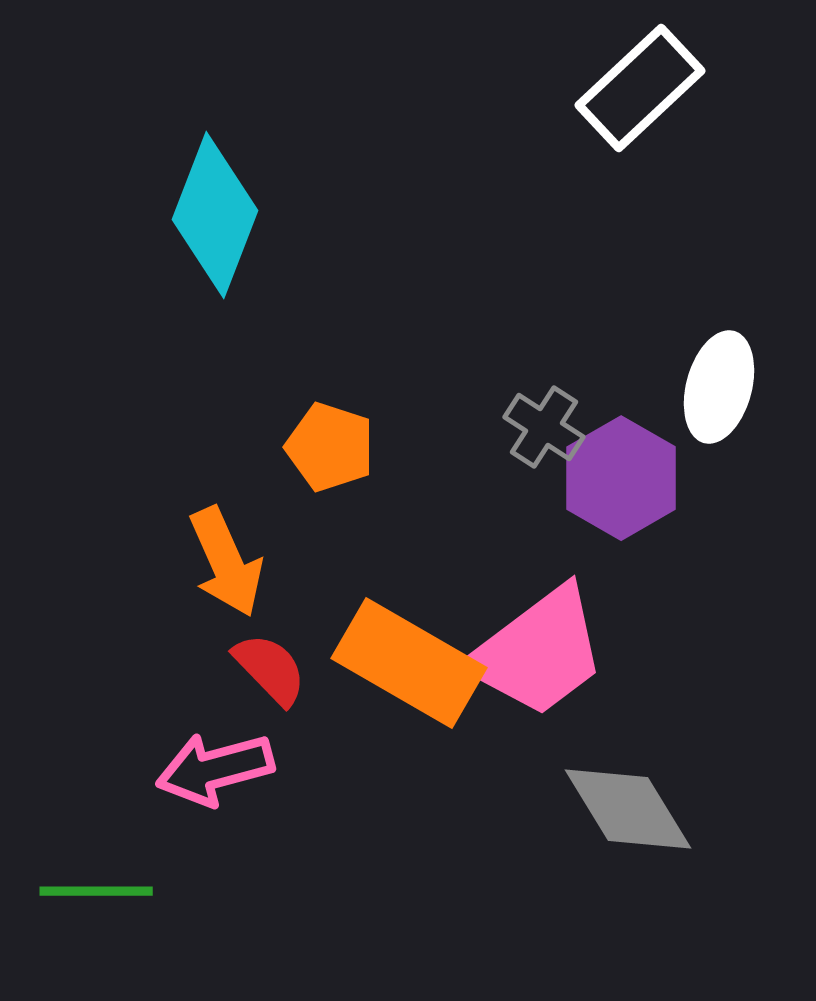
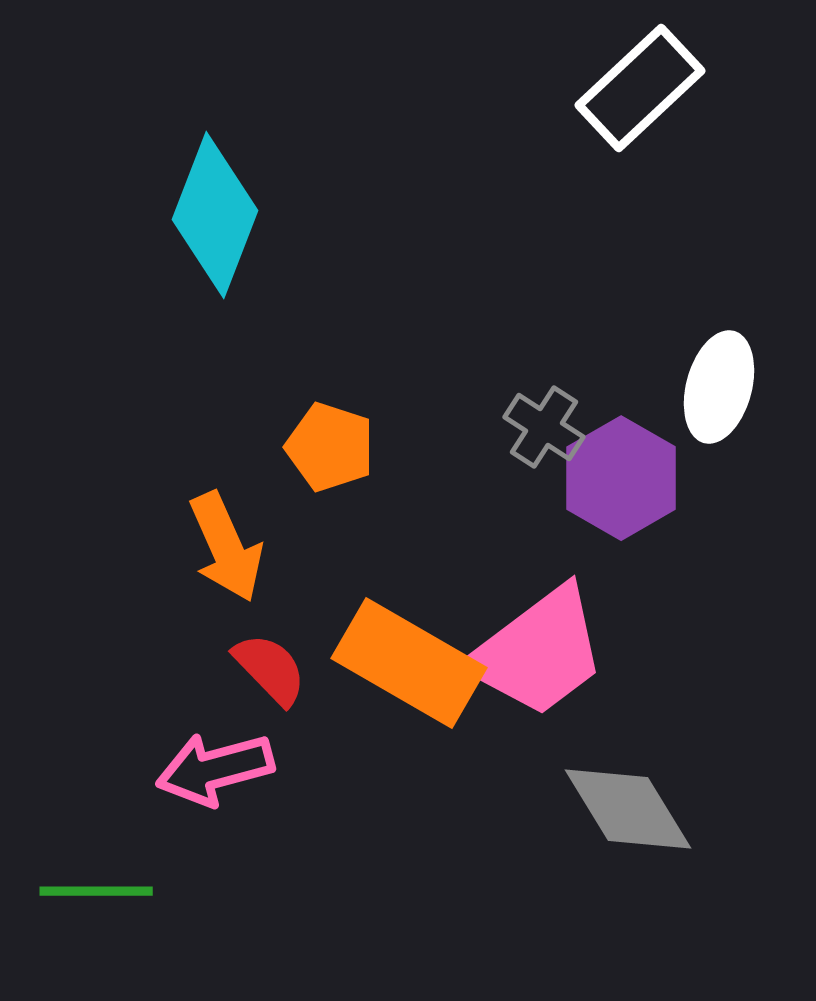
orange arrow: moved 15 px up
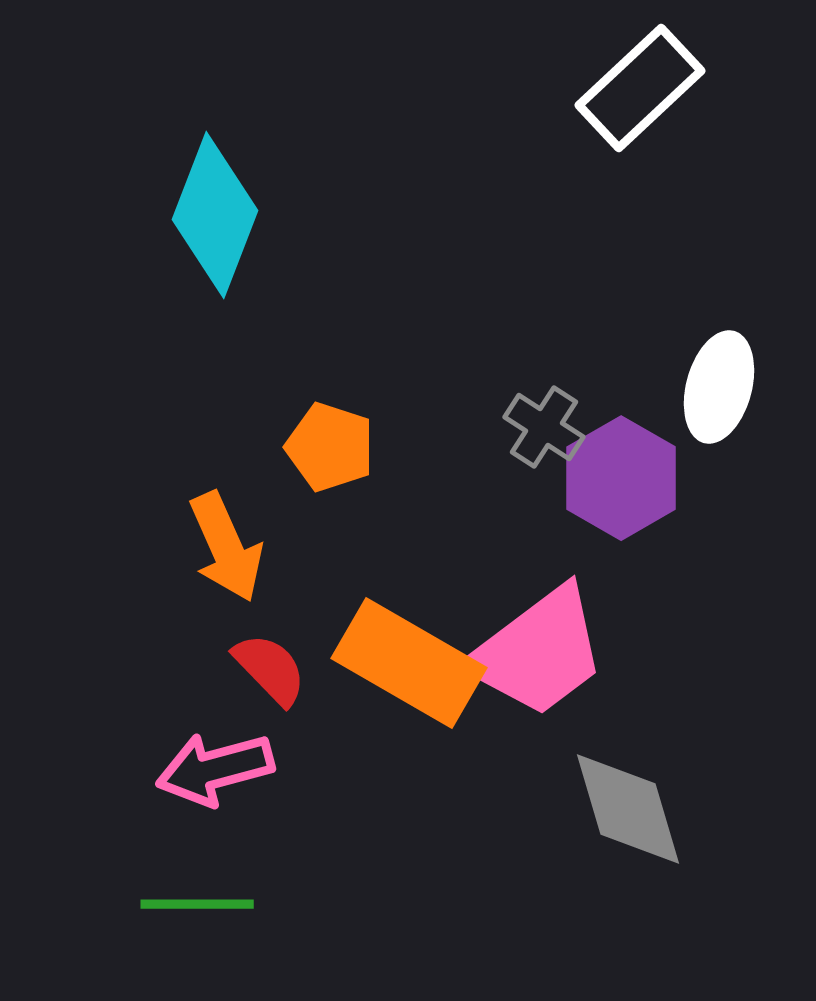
gray diamond: rotated 15 degrees clockwise
green line: moved 101 px right, 13 px down
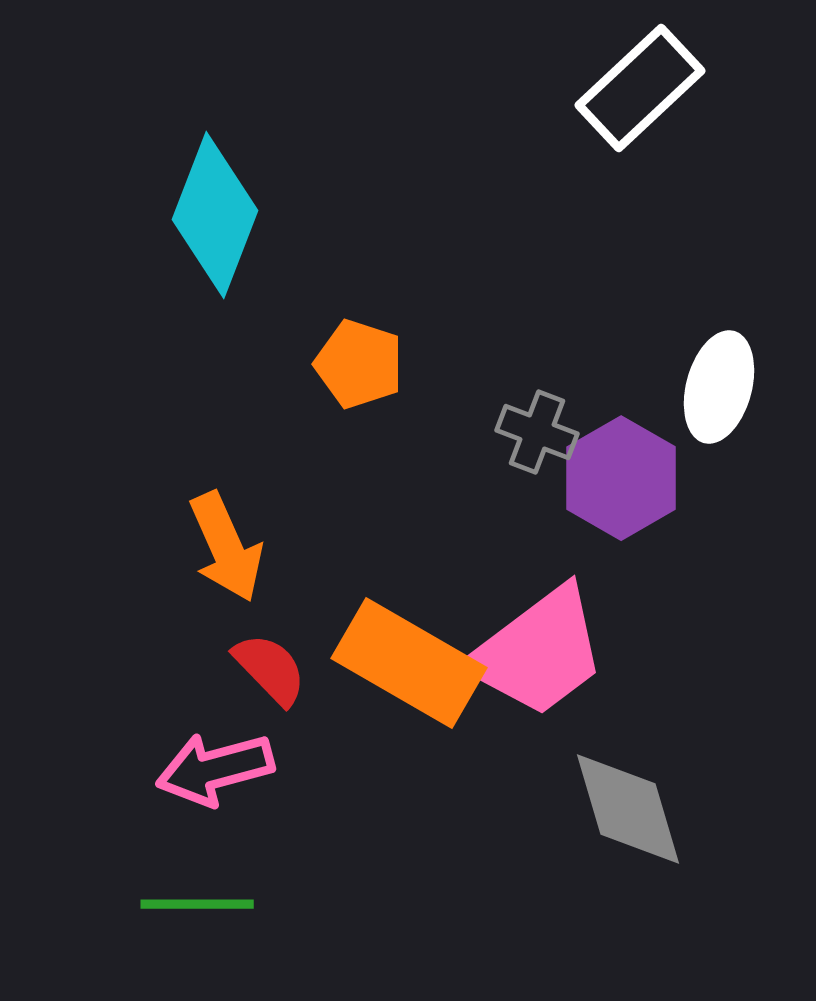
gray cross: moved 7 px left, 5 px down; rotated 12 degrees counterclockwise
orange pentagon: moved 29 px right, 83 px up
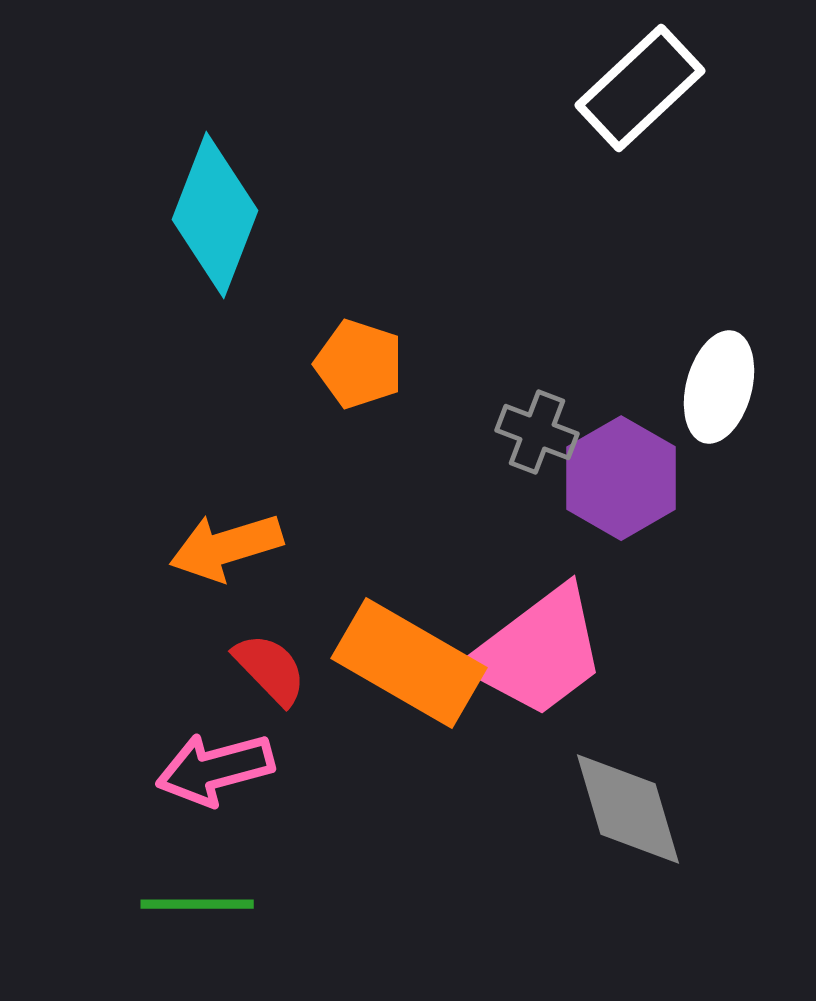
orange arrow: rotated 97 degrees clockwise
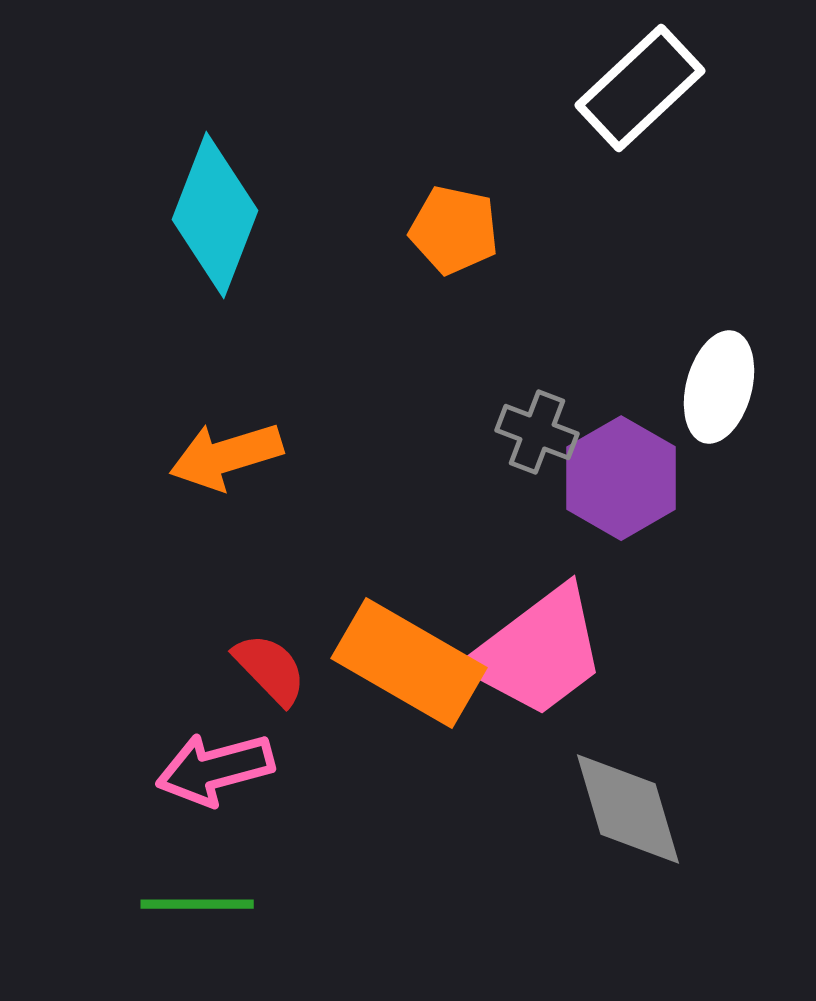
orange pentagon: moved 95 px right, 134 px up; rotated 6 degrees counterclockwise
orange arrow: moved 91 px up
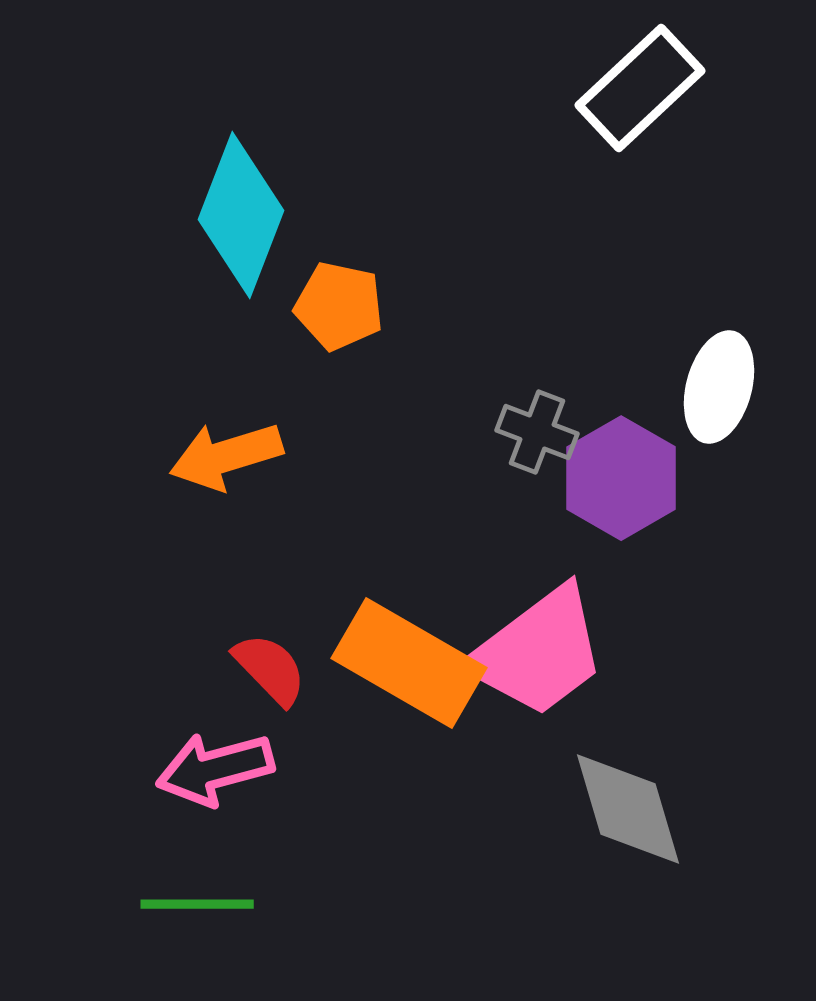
cyan diamond: moved 26 px right
orange pentagon: moved 115 px left, 76 px down
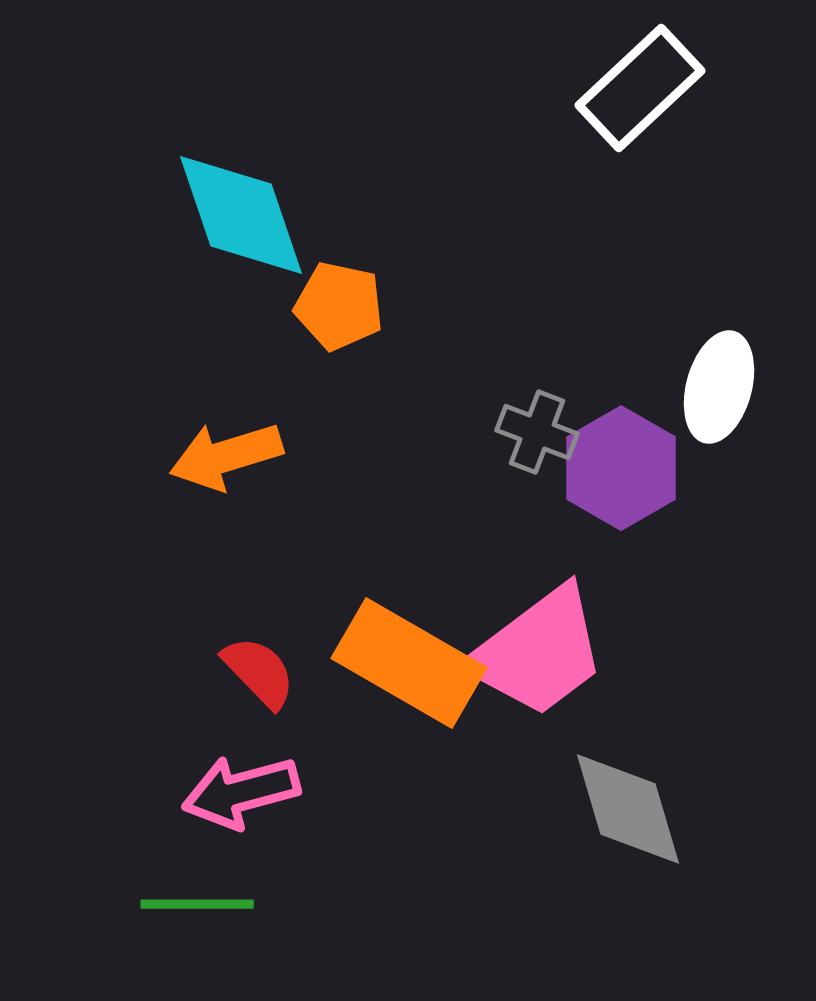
cyan diamond: rotated 40 degrees counterclockwise
purple hexagon: moved 10 px up
red semicircle: moved 11 px left, 3 px down
pink arrow: moved 26 px right, 23 px down
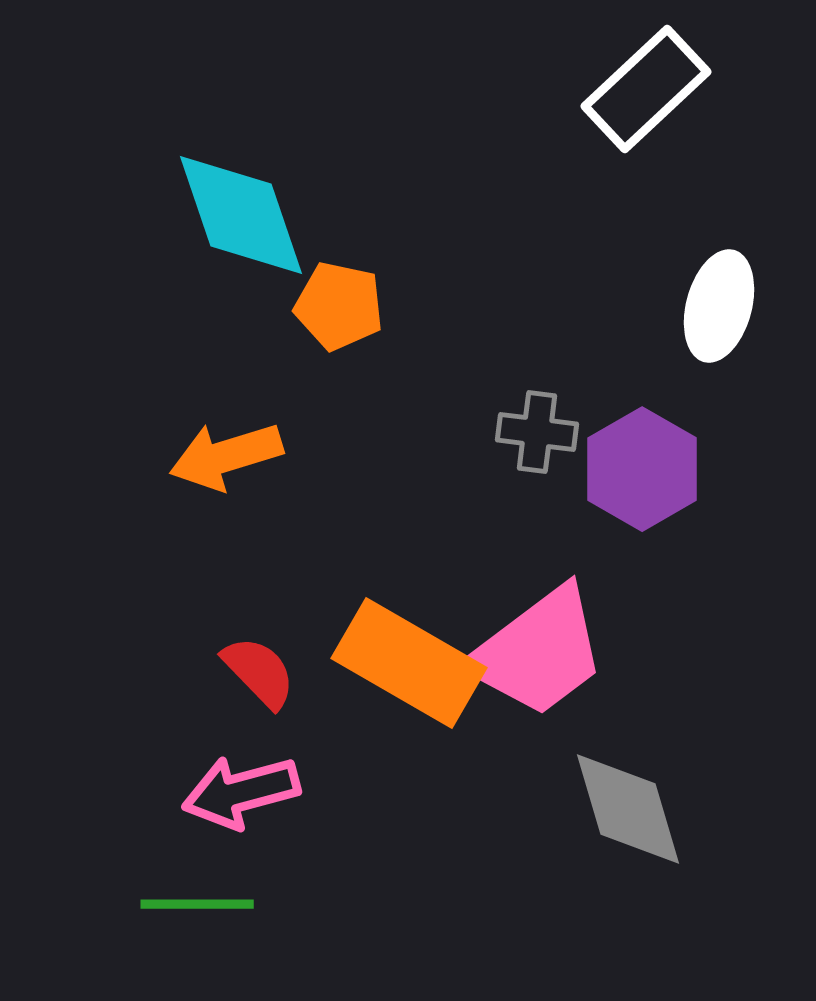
white rectangle: moved 6 px right, 1 px down
white ellipse: moved 81 px up
gray cross: rotated 14 degrees counterclockwise
purple hexagon: moved 21 px right, 1 px down
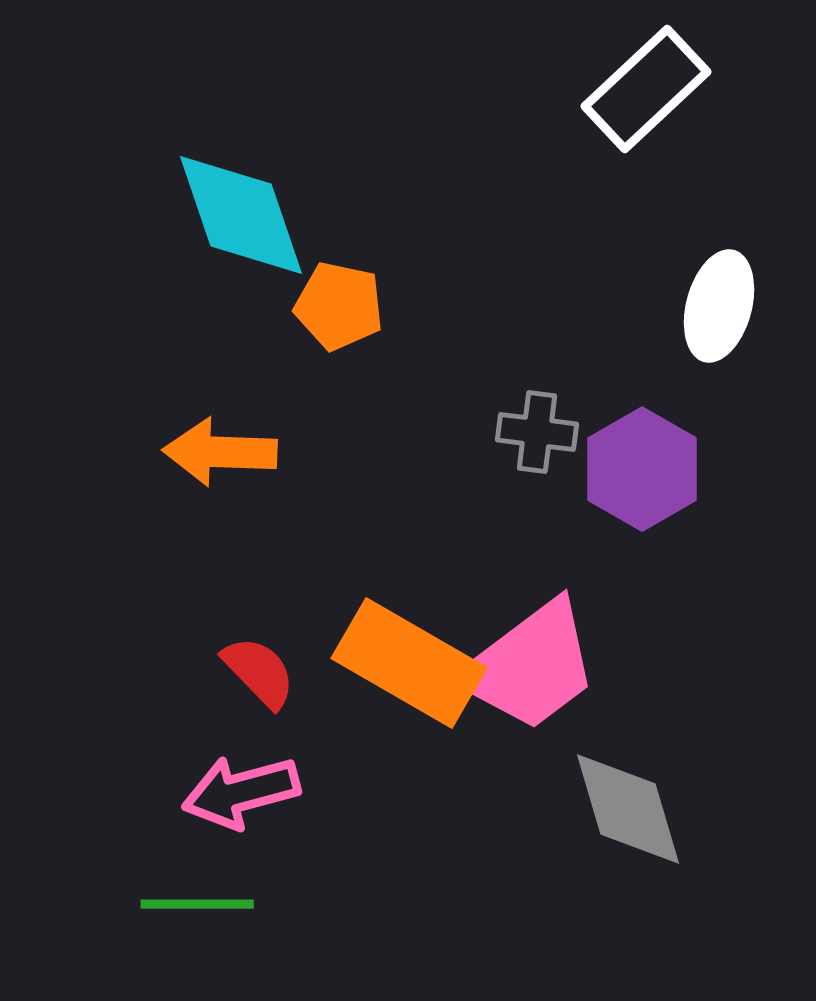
orange arrow: moved 6 px left, 4 px up; rotated 19 degrees clockwise
pink trapezoid: moved 8 px left, 14 px down
